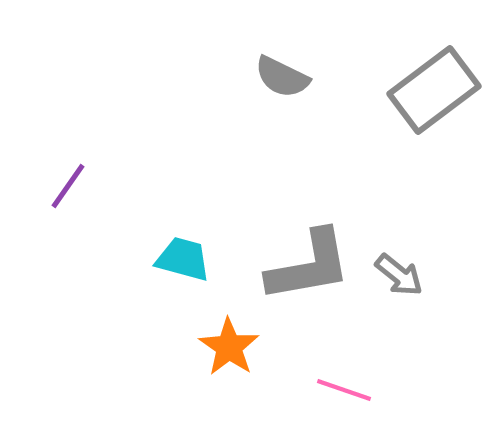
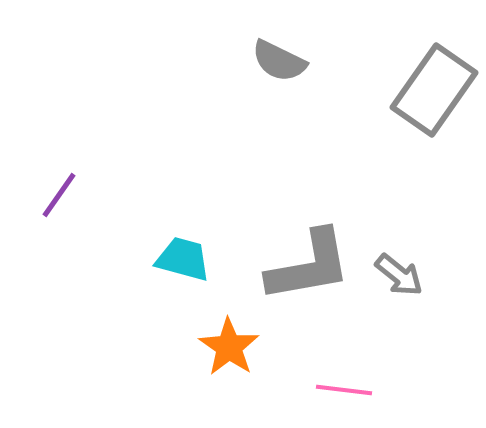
gray semicircle: moved 3 px left, 16 px up
gray rectangle: rotated 18 degrees counterclockwise
purple line: moved 9 px left, 9 px down
pink line: rotated 12 degrees counterclockwise
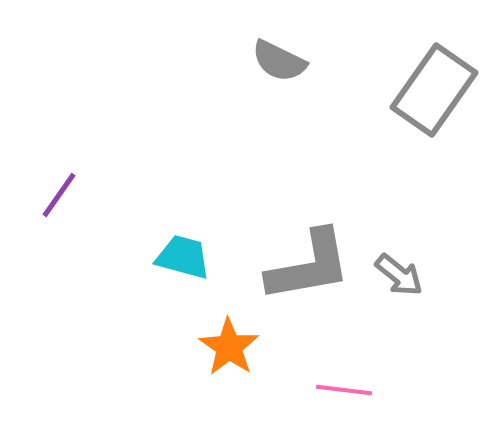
cyan trapezoid: moved 2 px up
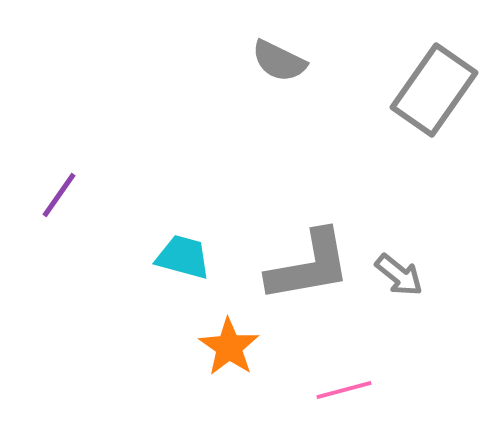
pink line: rotated 22 degrees counterclockwise
